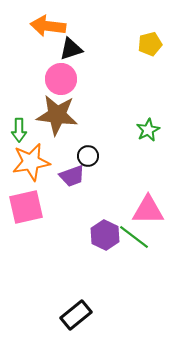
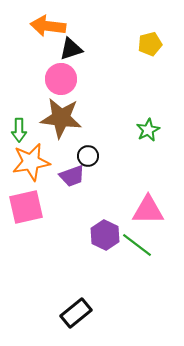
brown star: moved 4 px right, 3 px down
green line: moved 3 px right, 8 px down
black rectangle: moved 2 px up
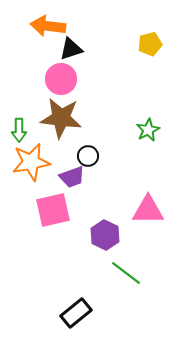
purple trapezoid: moved 1 px down
pink square: moved 27 px right, 3 px down
green line: moved 11 px left, 28 px down
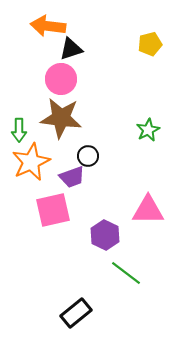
orange star: rotated 15 degrees counterclockwise
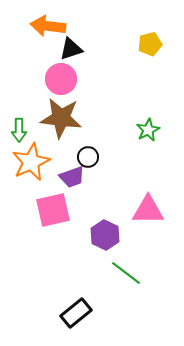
black circle: moved 1 px down
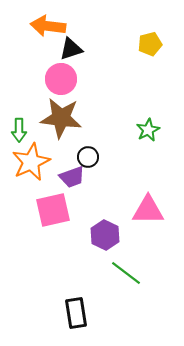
black rectangle: rotated 60 degrees counterclockwise
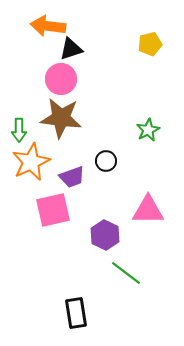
black circle: moved 18 px right, 4 px down
